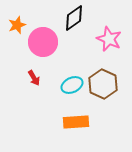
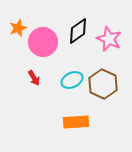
black diamond: moved 4 px right, 13 px down
orange star: moved 1 px right, 3 px down
cyan ellipse: moved 5 px up
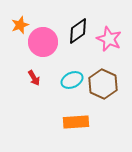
orange star: moved 2 px right, 3 px up
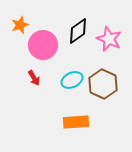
pink circle: moved 3 px down
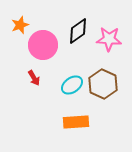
pink star: rotated 20 degrees counterclockwise
cyan ellipse: moved 5 px down; rotated 10 degrees counterclockwise
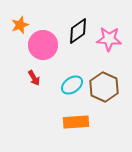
brown hexagon: moved 1 px right, 3 px down
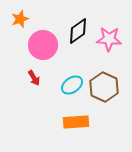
orange star: moved 6 px up
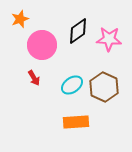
pink circle: moved 1 px left
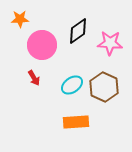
orange star: rotated 18 degrees clockwise
pink star: moved 1 px right, 4 px down
